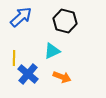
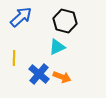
cyan triangle: moved 5 px right, 4 px up
blue cross: moved 11 px right
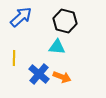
cyan triangle: rotated 30 degrees clockwise
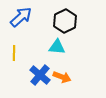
black hexagon: rotated 20 degrees clockwise
yellow line: moved 5 px up
blue cross: moved 1 px right, 1 px down
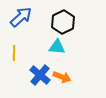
black hexagon: moved 2 px left, 1 px down
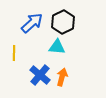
blue arrow: moved 11 px right, 6 px down
orange arrow: rotated 96 degrees counterclockwise
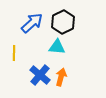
orange arrow: moved 1 px left
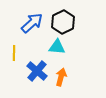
blue cross: moved 3 px left, 4 px up
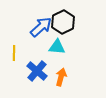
blue arrow: moved 9 px right, 4 px down
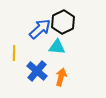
blue arrow: moved 1 px left, 2 px down
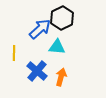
black hexagon: moved 1 px left, 4 px up
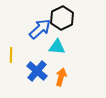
yellow line: moved 3 px left, 2 px down
